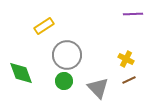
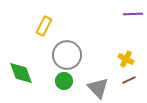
yellow rectangle: rotated 30 degrees counterclockwise
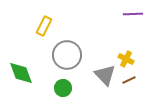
green circle: moved 1 px left, 7 px down
gray triangle: moved 7 px right, 13 px up
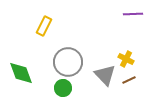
gray circle: moved 1 px right, 7 px down
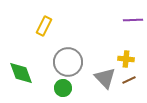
purple line: moved 6 px down
yellow cross: rotated 21 degrees counterclockwise
gray triangle: moved 3 px down
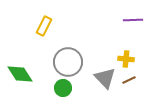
green diamond: moved 1 px left, 1 px down; rotated 12 degrees counterclockwise
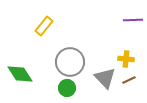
yellow rectangle: rotated 12 degrees clockwise
gray circle: moved 2 px right
green circle: moved 4 px right
